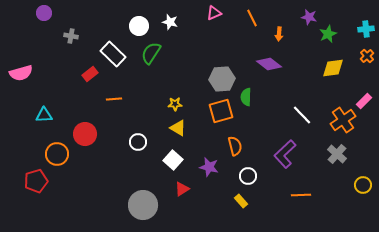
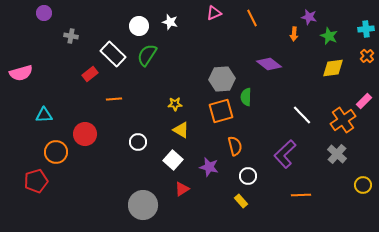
orange arrow at (279, 34): moved 15 px right
green star at (328, 34): moved 1 px right, 2 px down; rotated 24 degrees counterclockwise
green semicircle at (151, 53): moved 4 px left, 2 px down
yellow triangle at (178, 128): moved 3 px right, 2 px down
orange circle at (57, 154): moved 1 px left, 2 px up
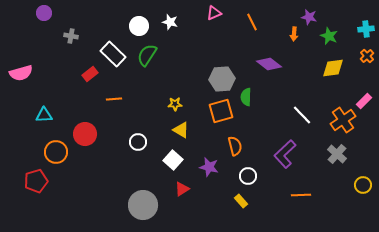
orange line at (252, 18): moved 4 px down
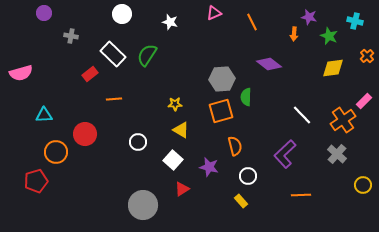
white circle at (139, 26): moved 17 px left, 12 px up
cyan cross at (366, 29): moved 11 px left, 8 px up; rotated 21 degrees clockwise
